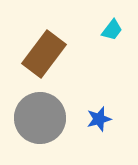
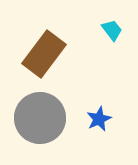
cyan trapezoid: rotated 75 degrees counterclockwise
blue star: rotated 10 degrees counterclockwise
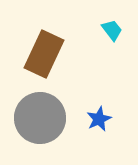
brown rectangle: rotated 12 degrees counterclockwise
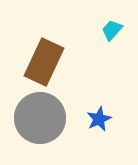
cyan trapezoid: rotated 100 degrees counterclockwise
brown rectangle: moved 8 px down
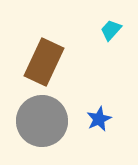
cyan trapezoid: moved 1 px left
gray circle: moved 2 px right, 3 px down
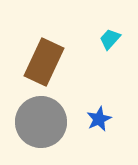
cyan trapezoid: moved 1 px left, 9 px down
gray circle: moved 1 px left, 1 px down
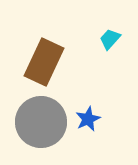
blue star: moved 11 px left
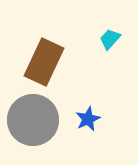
gray circle: moved 8 px left, 2 px up
